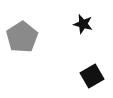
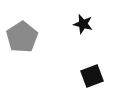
black square: rotated 10 degrees clockwise
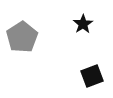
black star: rotated 24 degrees clockwise
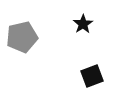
gray pentagon: rotated 20 degrees clockwise
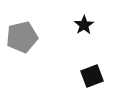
black star: moved 1 px right, 1 px down
